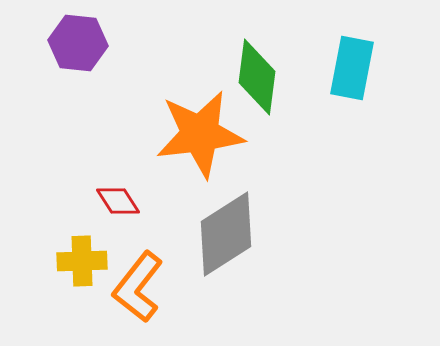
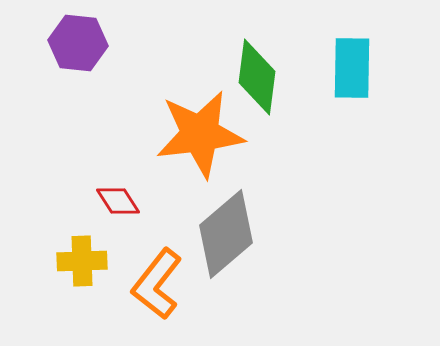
cyan rectangle: rotated 10 degrees counterclockwise
gray diamond: rotated 8 degrees counterclockwise
orange L-shape: moved 19 px right, 3 px up
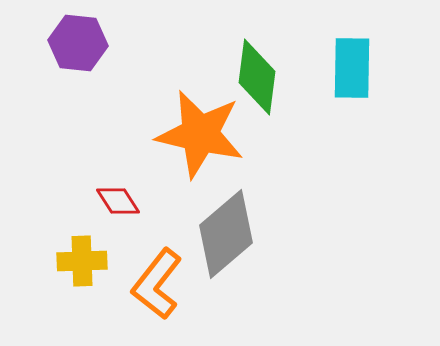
orange star: rotated 20 degrees clockwise
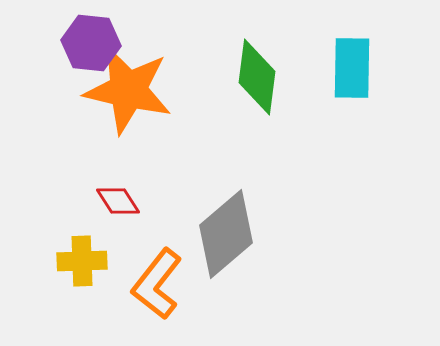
purple hexagon: moved 13 px right
orange star: moved 72 px left, 44 px up
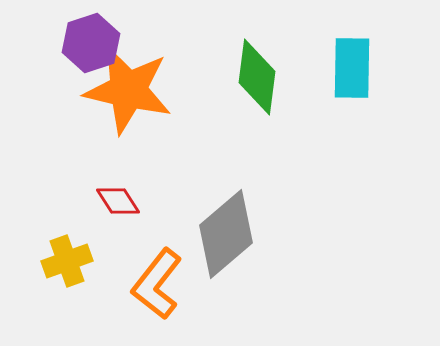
purple hexagon: rotated 24 degrees counterclockwise
yellow cross: moved 15 px left; rotated 18 degrees counterclockwise
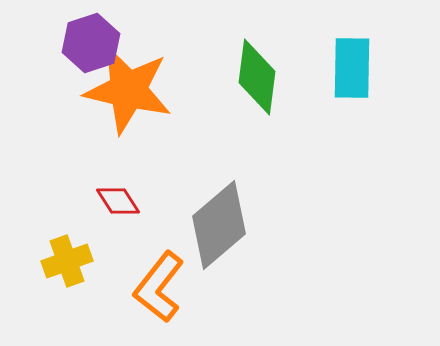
gray diamond: moved 7 px left, 9 px up
orange L-shape: moved 2 px right, 3 px down
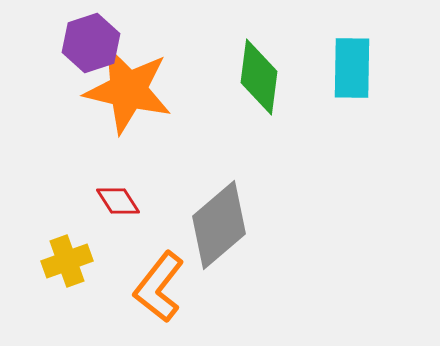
green diamond: moved 2 px right
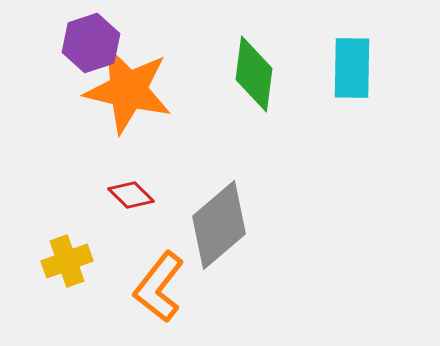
green diamond: moved 5 px left, 3 px up
red diamond: moved 13 px right, 6 px up; rotated 12 degrees counterclockwise
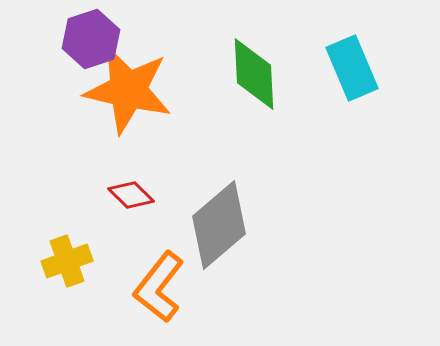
purple hexagon: moved 4 px up
cyan rectangle: rotated 24 degrees counterclockwise
green diamond: rotated 10 degrees counterclockwise
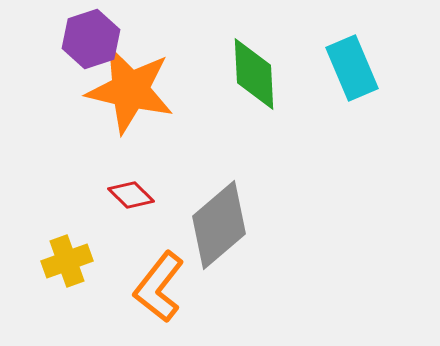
orange star: moved 2 px right
